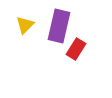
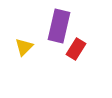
yellow triangle: moved 1 px left, 22 px down
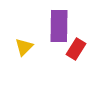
purple rectangle: rotated 12 degrees counterclockwise
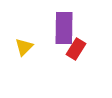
purple rectangle: moved 5 px right, 2 px down
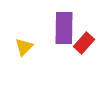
red rectangle: moved 8 px right, 6 px up; rotated 10 degrees clockwise
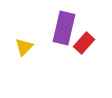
purple rectangle: rotated 12 degrees clockwise
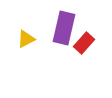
yellow triangle: moved 2 px right, 8 px up; rotated 18 degrees clockwise
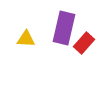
yellow triangle: rotated 30 degrees clockwise
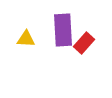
purple rectangle: moved 1 px left, 2 px down; rotated 16 degrees counterclockwise
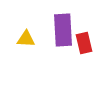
red rectangle: rotated 55 degrees counterclockwise
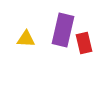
purple rectangle: rotated 16 degrees clockwise
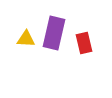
purple rectangle: moved 9 px left, 3 px down
